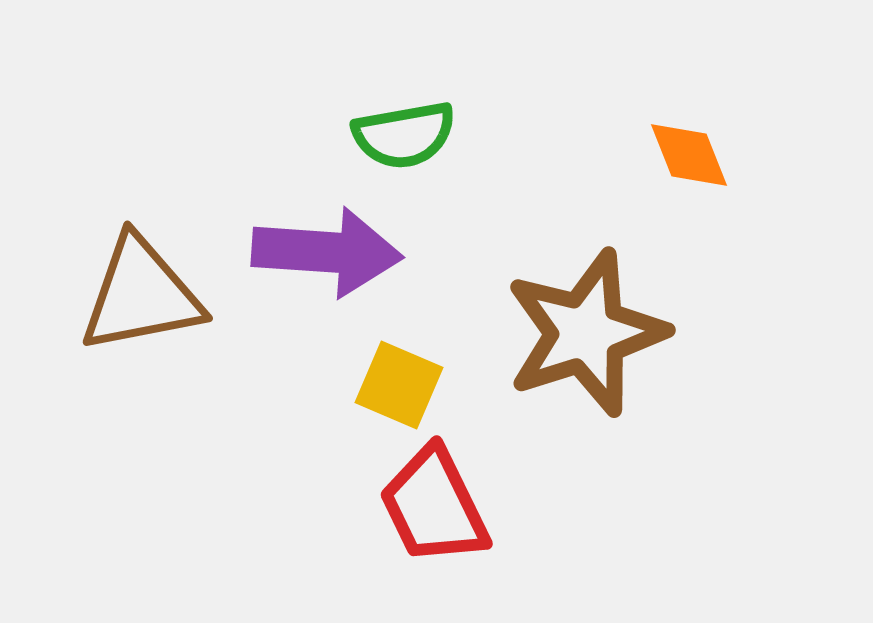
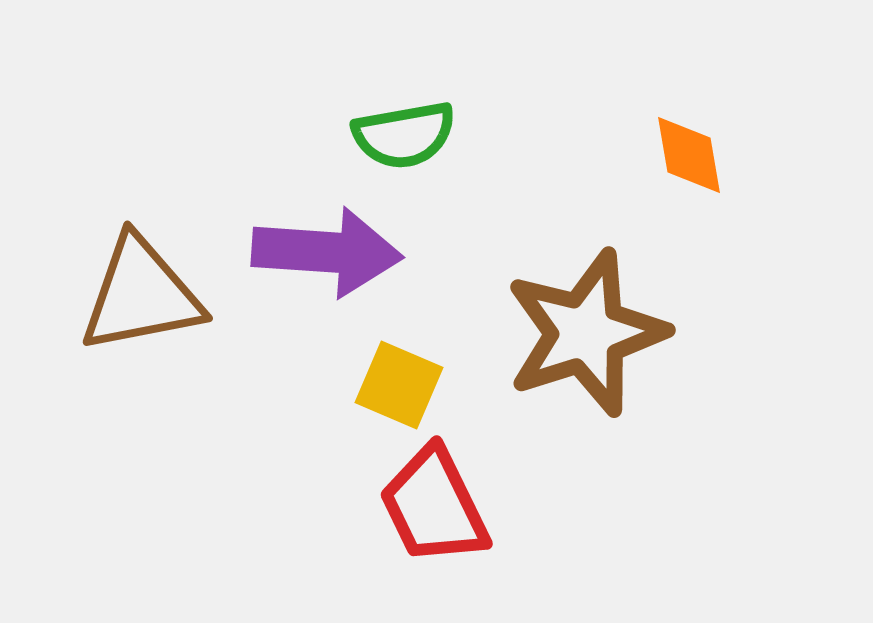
orange diamond: rotated 12 degrees clockwise
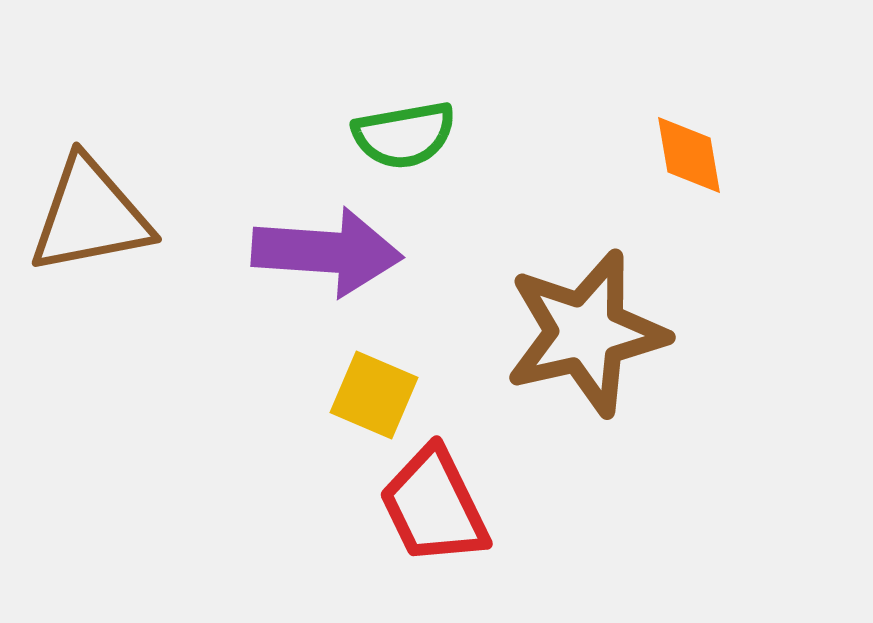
brown triangle: moved 51 px left, 79 px up
brown star: rotated 5 degrees clockwise
yellow square: moved 25 px left, 10 px down
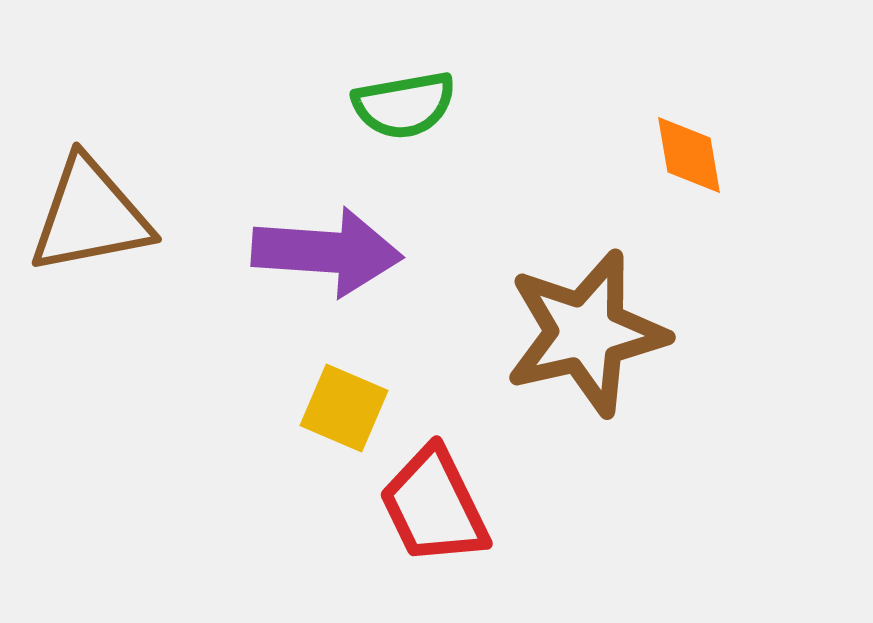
green semicircle: moved 30 px up
yellow square: moved 30 px left, 13 px down
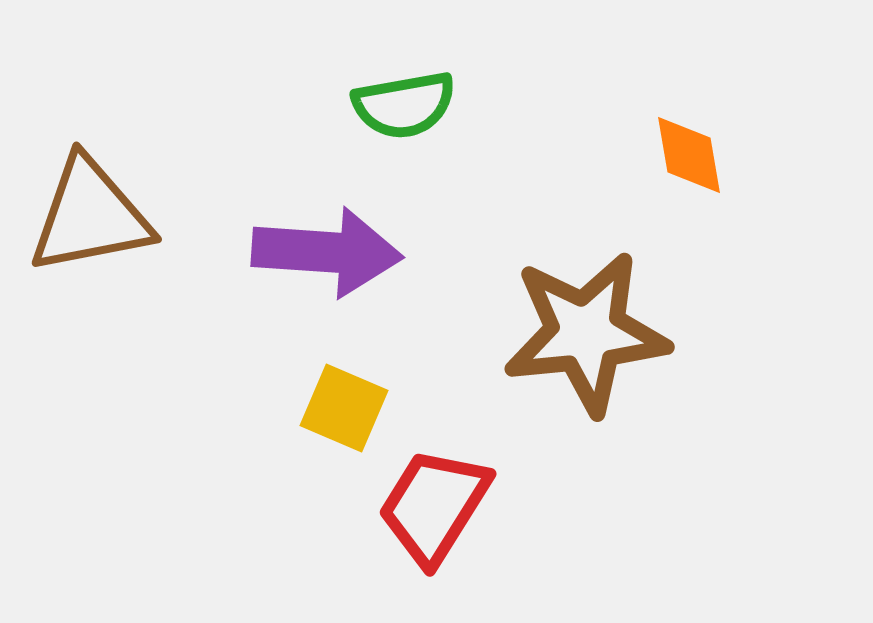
brown star: rotated 7 degrees clockwise
red trapezoid: rotated 58 degrees clockwise
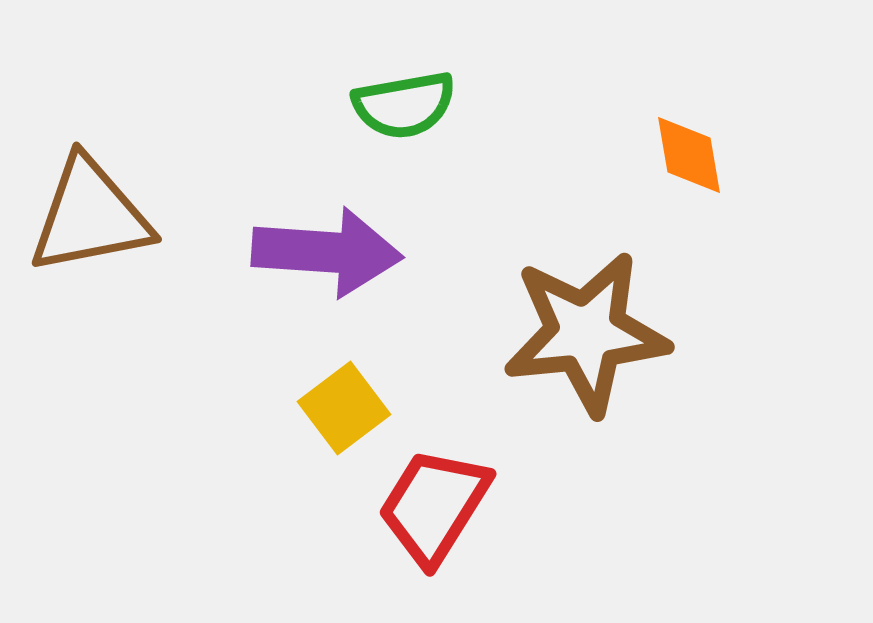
yellow square: rotated 30 degrees clockwise
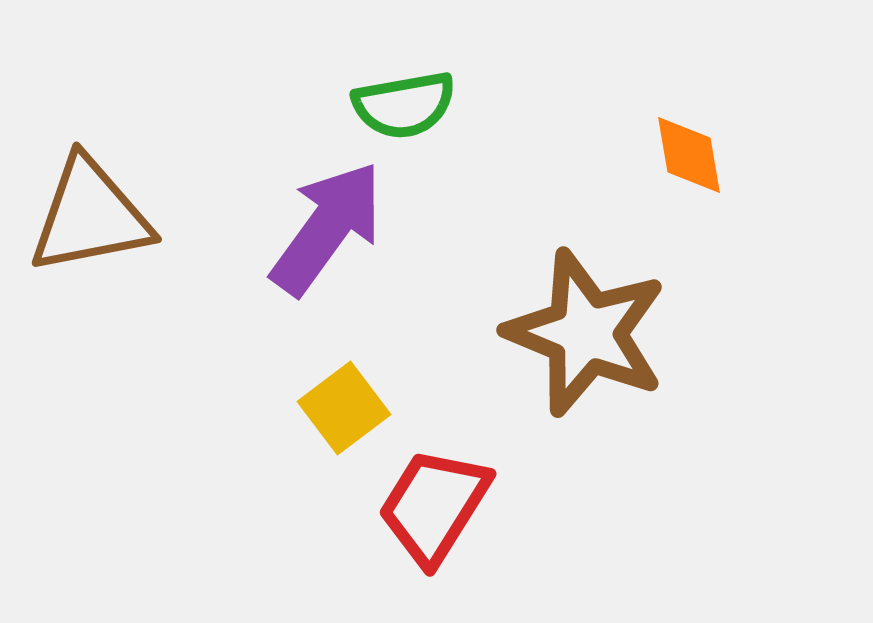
purple arrow: moved 24 px up; rotated 58 degrees counterclockwise
brown star: rotated 28 degrees clockwise
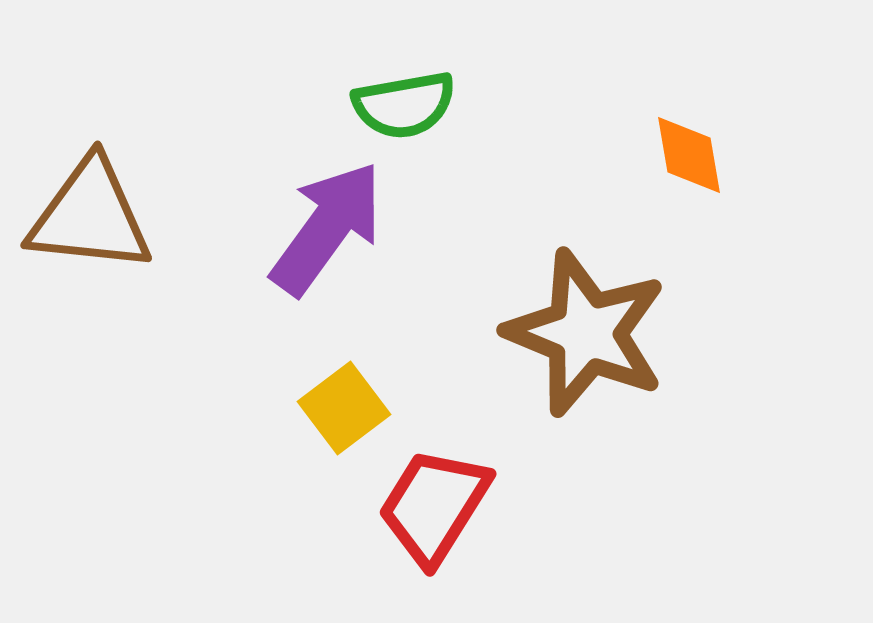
brown triangle: rotated 17 degrees clockwise
